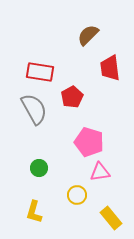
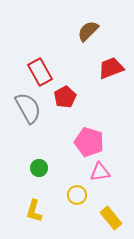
brown semicircle: moved 4 px up
red trapezoid: moved 1 px right; rotated 76 degrees clockwise
red rectangle: rotated 52 degrees clockwise
red pentagon: moved 7 px left
gray semicircle: moved 6 px left, 1 px up
yellow L-shape: moved 1 px up
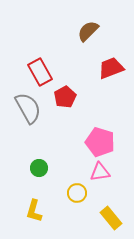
pink pentagon: moved 11 px right
yellow circle: moved 2 px up
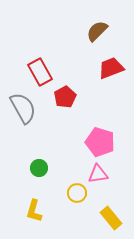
brown semicircle: moved 9 px right
gray semicircle: moved 5 px left
pink triangle: moved 2 px left, 2 px down
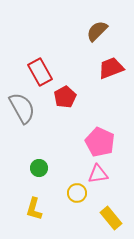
gray semicircle: moved 1 px left
pink pentagon: rotated 8 degrees clockwise
yellow L-shape: moved 2 px up
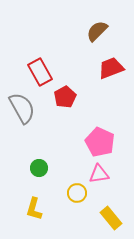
pink triangle: moved 1 px right
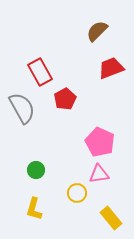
red pentagon: moved 2 px down
green circle: moved 3 px left, 2 px down
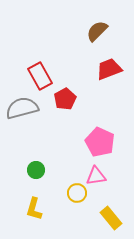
red trapezoid: moved 2 px left, 1 px down
red rectangle: moved 4 px down
gray semicircle: rotated 76 degrees counterclockwise
pink triangle: moved 3 px left, 2 px down
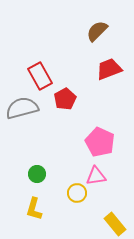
green circle: moved 1 px right, 4 px down
yellow rectangle: moved 4 px right, 6 px down
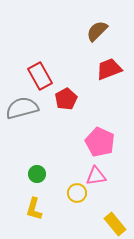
red pentagon: moved 1 px right
